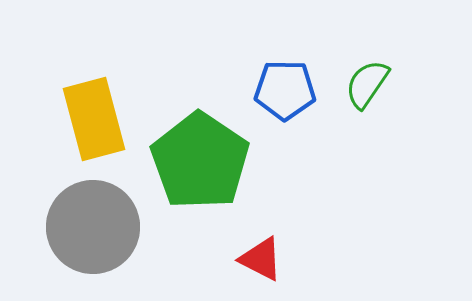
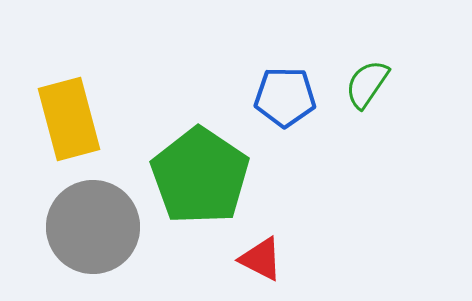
blue pentagon: moved 7 px down
yellow rectangle: moved 25 px left
green pentagon: moved 15 px down
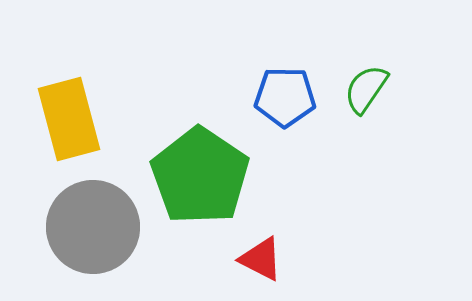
green semicircle: moved 1 px left, 5 px down
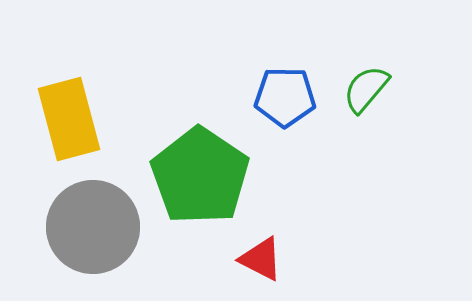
green semicircle: rotated 6 degrees clockwise
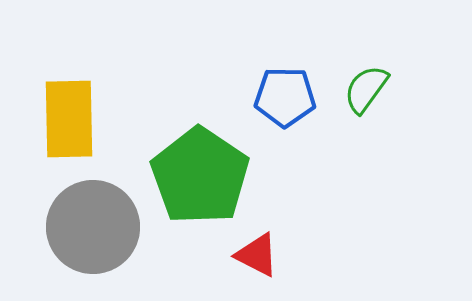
green semicircle: rotated 4 degrees counterclockwise
yellow rectangle: rotated 14 degrees clockwise
red triangle: moved 4 px left, 4 px up
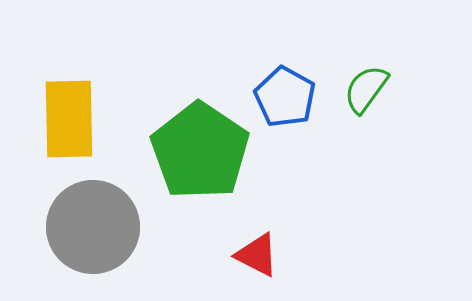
blue pentagon: rotated 28 degrees clockwise
green pentagon: moved 25 px up
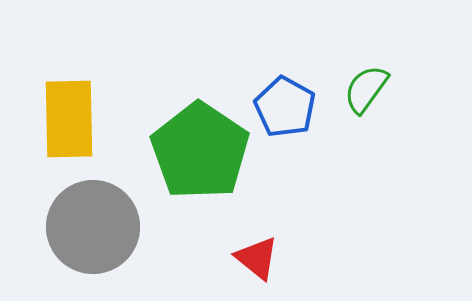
blue pentagon: moved 10 px down
red triangle: moved 3 px down; rotated 12 degrees clockwise
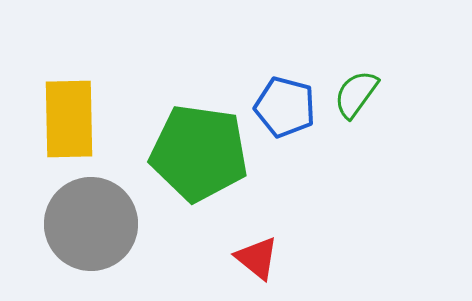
green semicircle: moved 10 px left, 5 px down
blue pentagon: rotated 14 degrees counterclockwise
green pentagon: moved 1 px left, 2 px down; rotated 26 degrees counterclockwise
gray circle: moved 2 px left, 3 px up
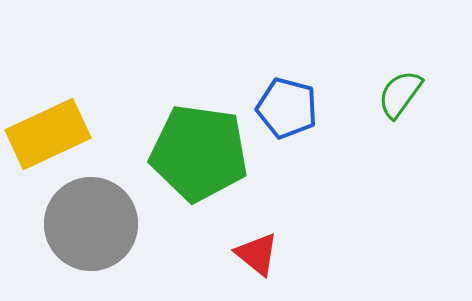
green semicircle: moved 44 px right
blue pentagon: moved 2 px right, 1 px down
yellow rectangle: moved 21 px left, 15 px down; rotated 66 degrees clockwise
red triangle: moved 4 px up
